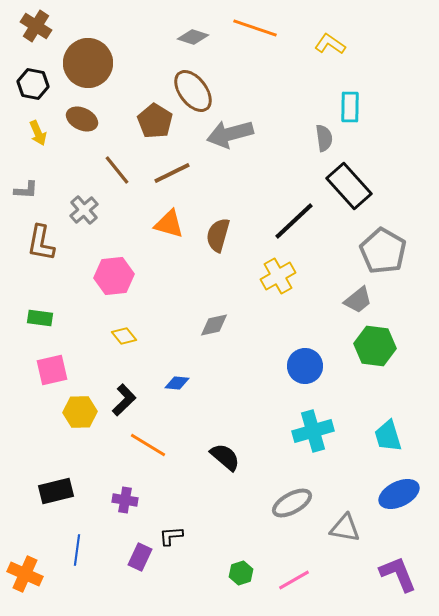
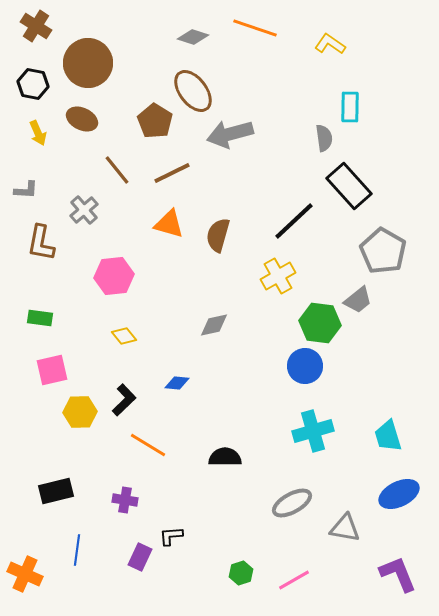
green hexagon at (375, 346): moved 55 px left, 23 px up
black semicircle at (225, 457): rotated 40 degrees counterclockwise
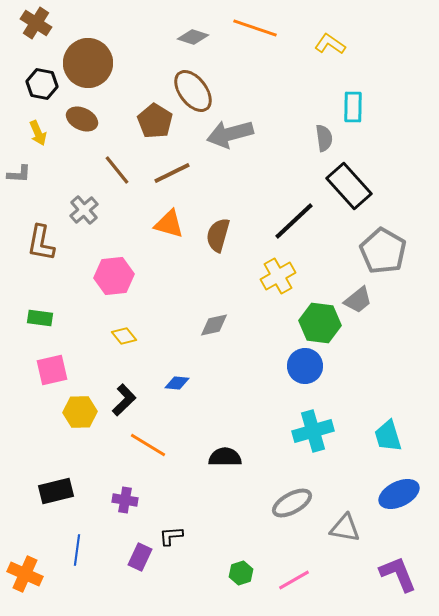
brown cross at (36, 26): moved 3 px up
black hexagon at (33, 84): moved 9 px right
cyan rectangle at (350, 107): moved 3 px right
gray L-shape at (26, 190): moved 7 px left, 16 px up
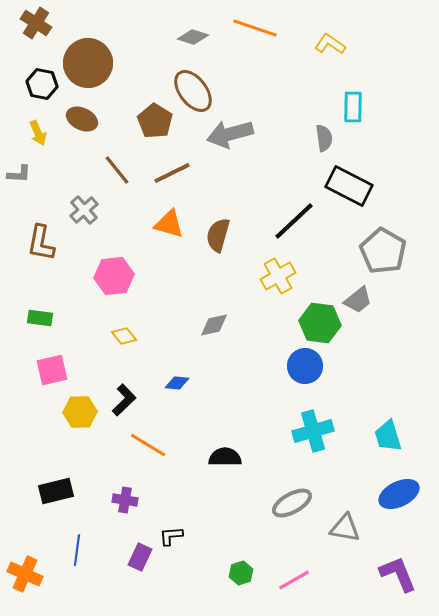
black rectangle at (349, 186): rotated 21 degrees counterclockwise
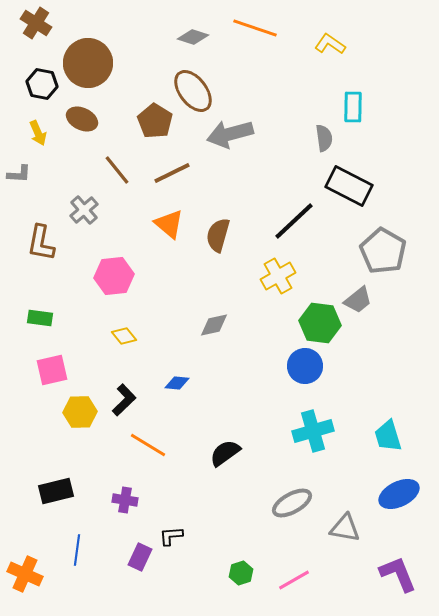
orange triangle at (169, 224): rotated 24 degrees clockwise
black semicircle at (225, 457): moved 4 px up; rotated 36 degrees counterclockwise
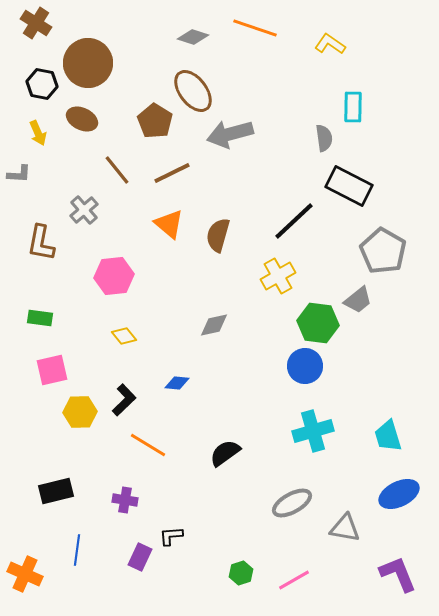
green hexagon at (320, 323): moved 2 px left
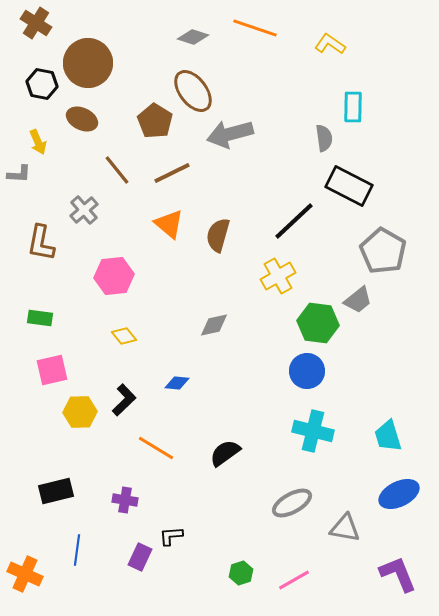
yellow arrow at (38, 133): moved 9 px down
blue circle at (305, 366): moved 2 px right, 5 px down
cyan cross at (313, 431): rotated 30 degrees clockwise
orange line at (148, 445): moved 8 px right, 3 px down
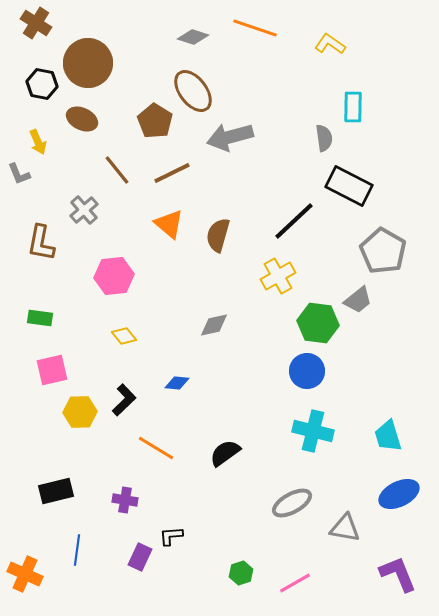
gray arrow at (230, 134): moved 3 px down
gray L-shape at (19, 174): rotated 65 degrees clockwise
pink line at (294, 580): moved 1 px right, 3 px down
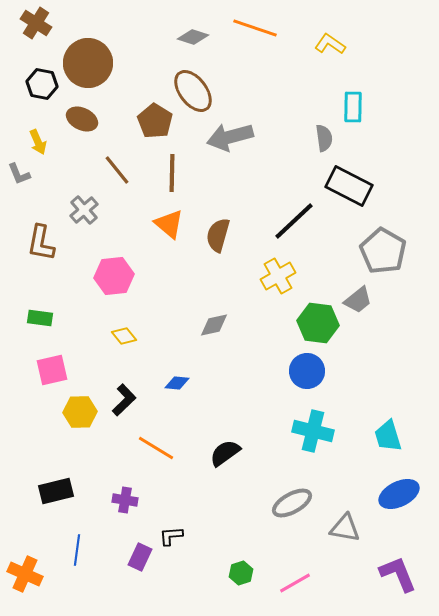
brown line at (172, 173): rotated 63 degrees counterclockwise
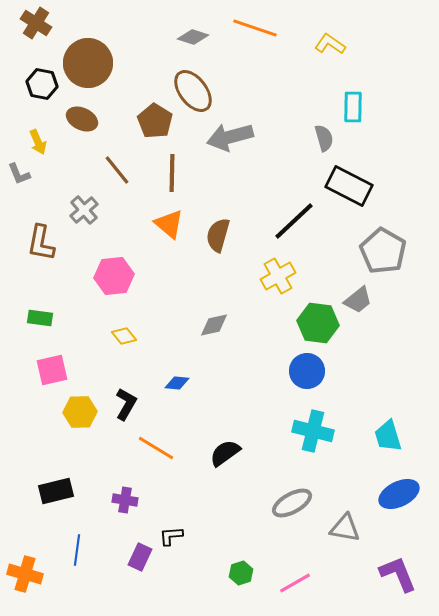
gray semicircle at (324, 138): rotated 8 degrees counterclockwise
black L-shape at (124, 400): moved 2 px right, 4 px down; rotated 16 degrees counterclockwise
orange cross at (25, 574): rotated 8 degrees counterclockwise
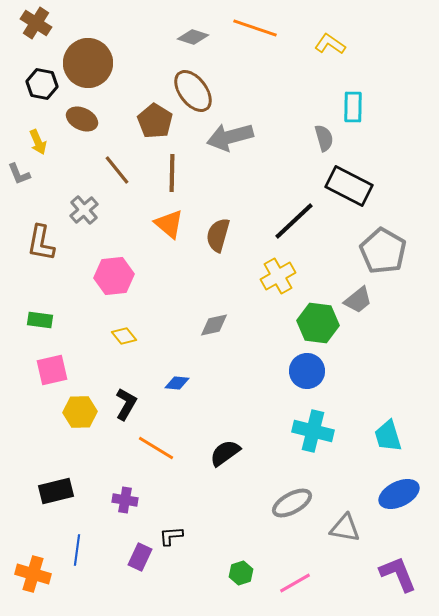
green rectangle at (40, 318): moved 2 px down
orange cross at (25, 574): moved 8 px right
